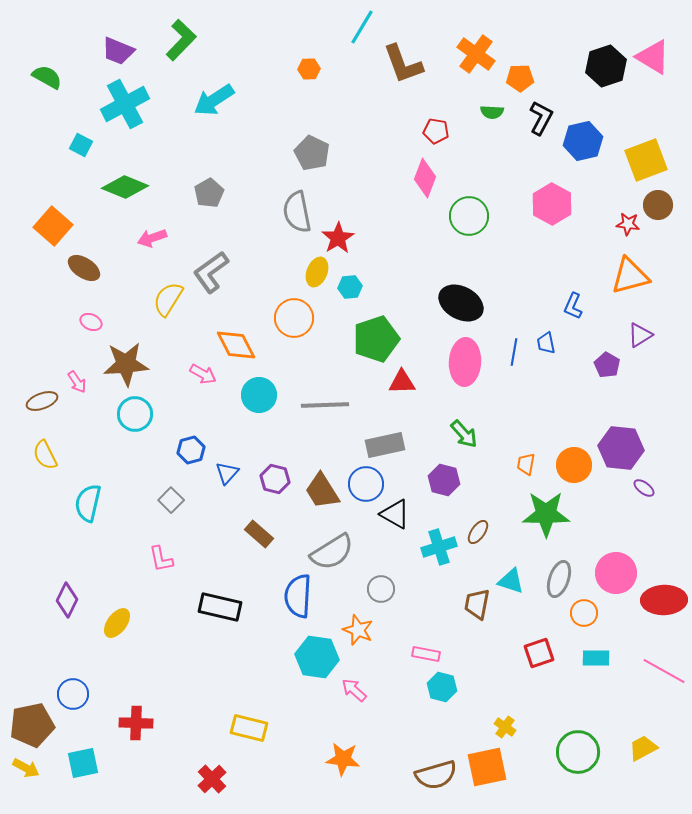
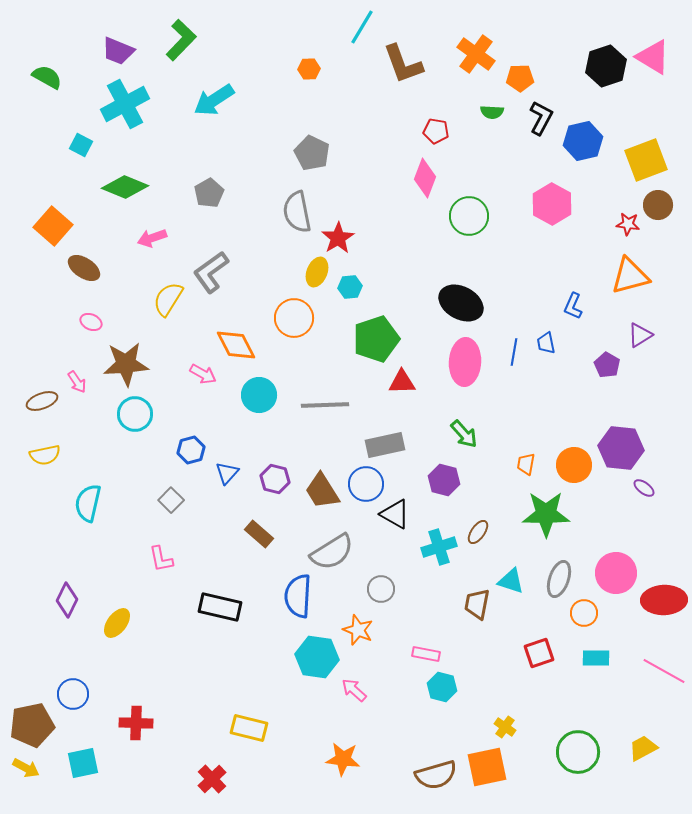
yellow semicircle at (45, 455): rotated 76 degrees counterclockwise
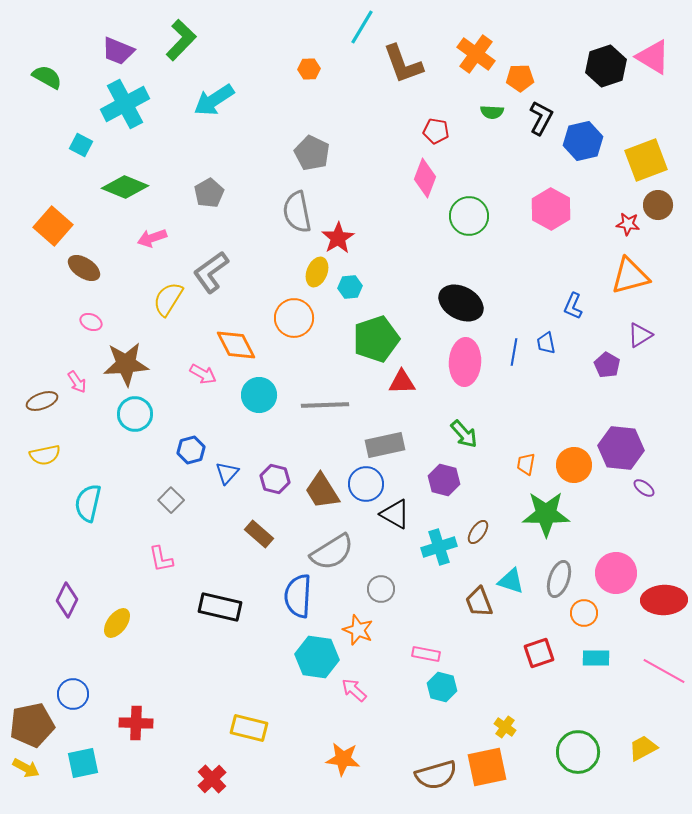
pink hexagon at (552, 204): moved 1 px left, 5 px down
brown trapezoid at (477, 604): moved 2 px right, 2 px up; rotated 32 degrees counterclockwise
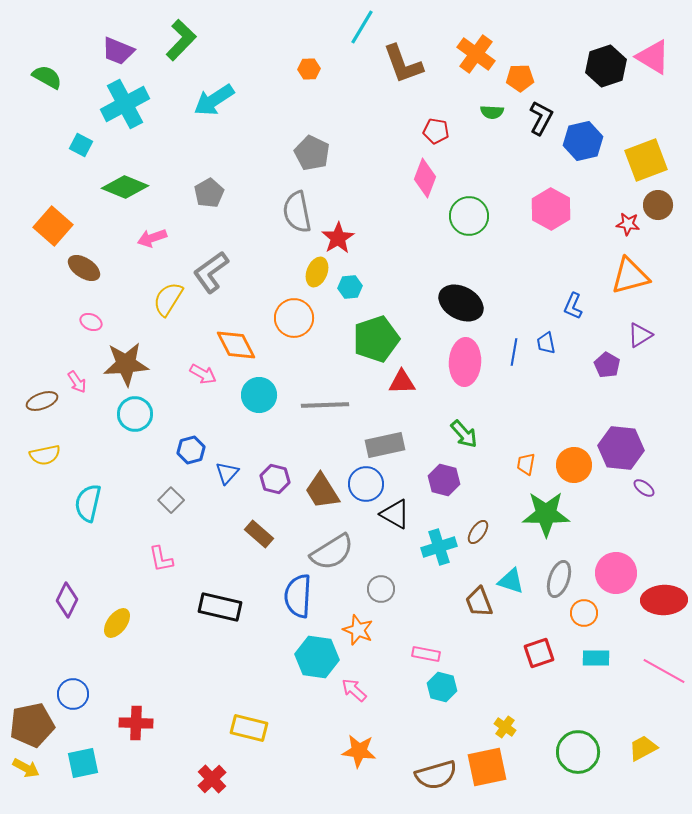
orange star at (343, 759): moved 16 px right, 8 px up
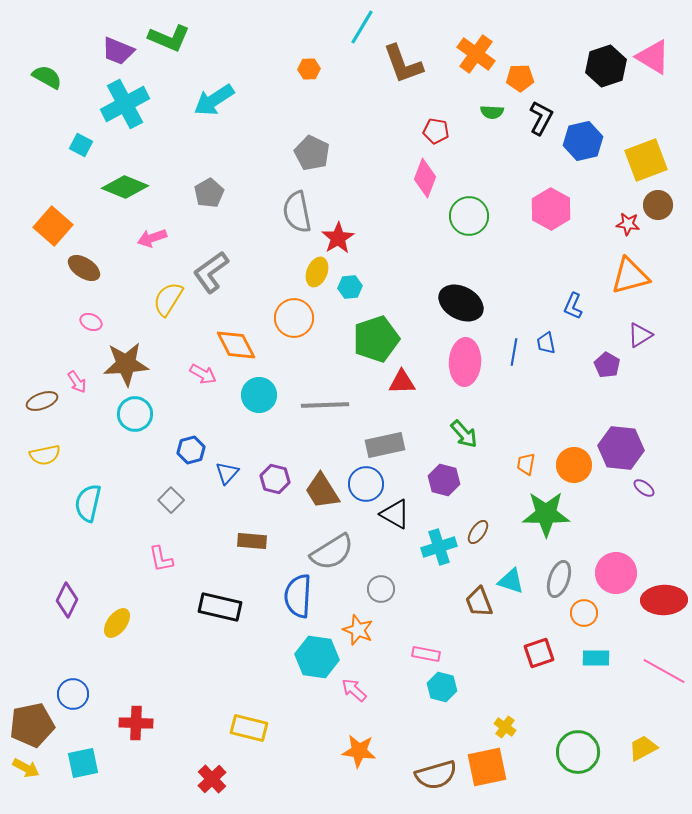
green L-shape at (181, 40): moved 12 px left, 2 px up; rotated 69 degrees clockwise
brown rectangle at (259, 534): moved 7 px left, 7 px down; rotated 36 degrees counterclockwise
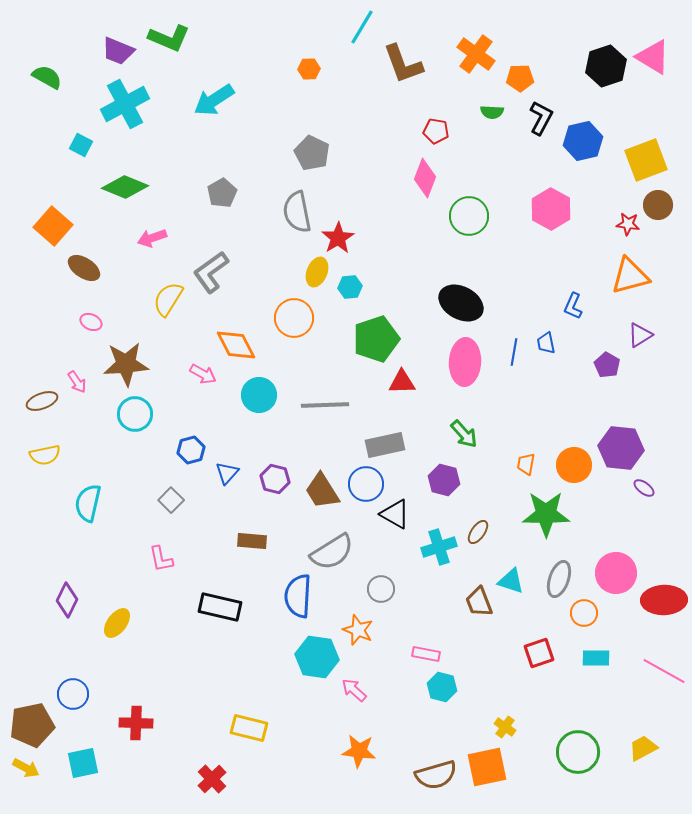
gray pentagon at (209, 193): moved 13 px right
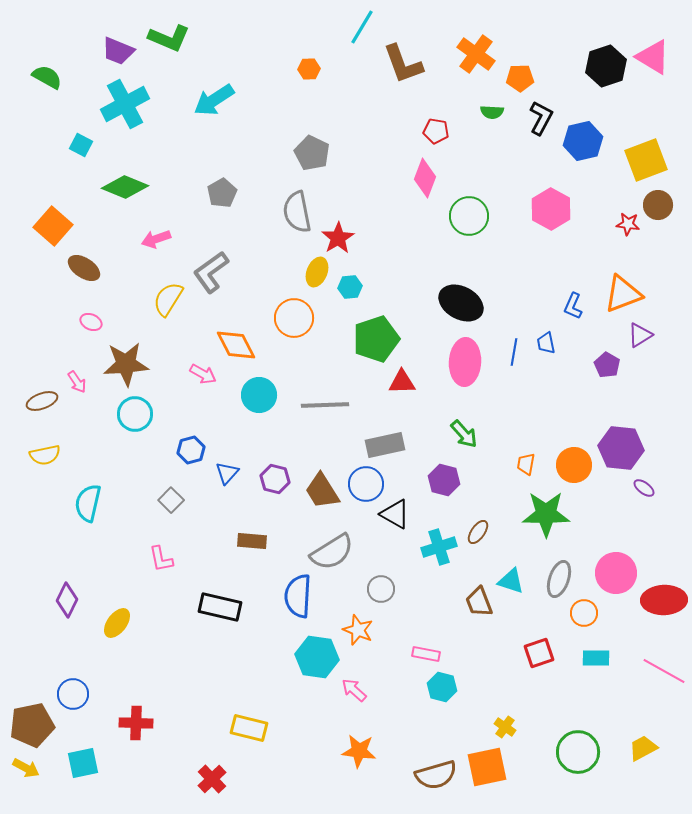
pink arrow at (152, 238): moved 4 px right, 1 px down
orange triangle at (630, 276): moved 7 px left, 18 px down; rotated 6 degrees counterclockwise
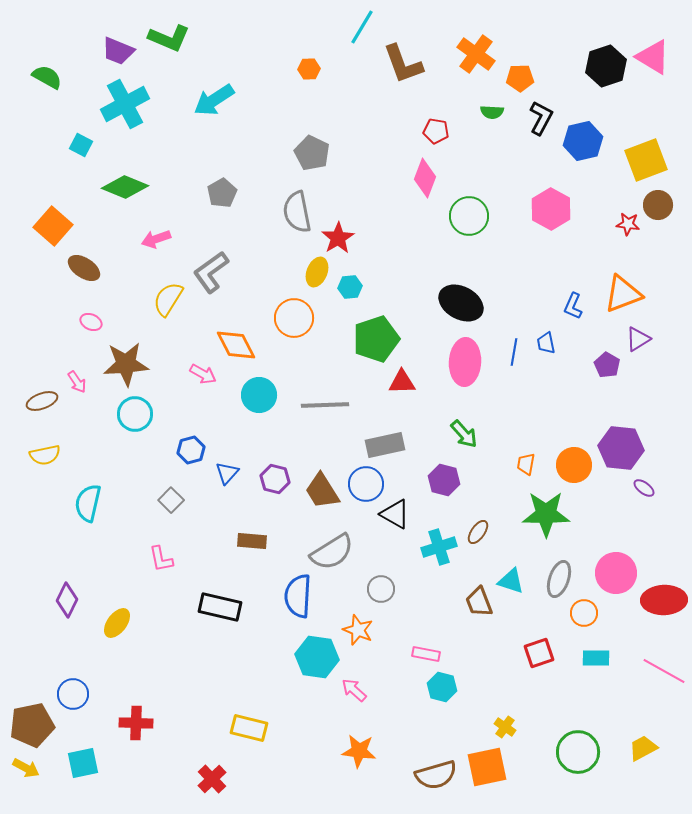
purple triangle at (640, 335): moved 2 px left, 4 px down
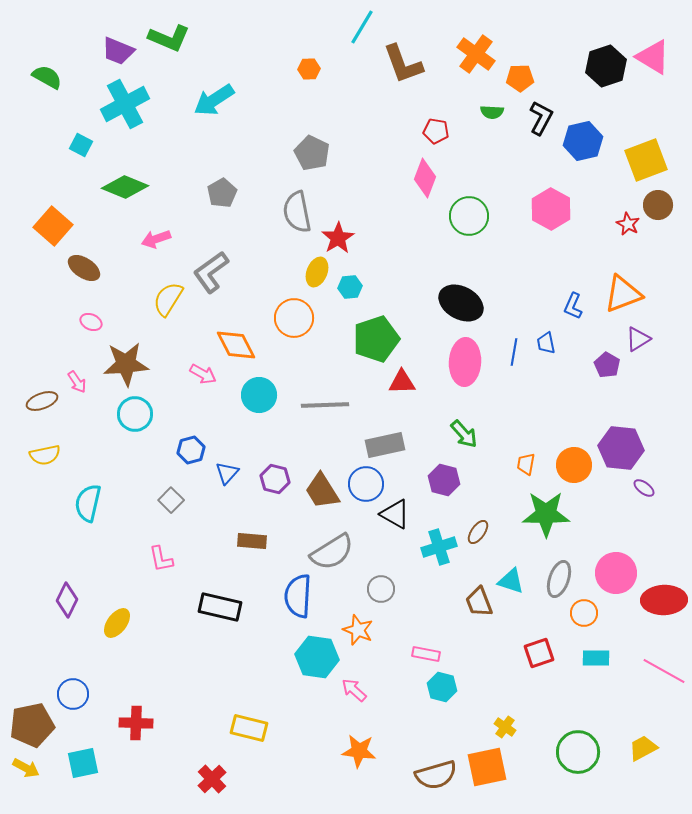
red star at (628, 224): rotated 20 degrees clockwise
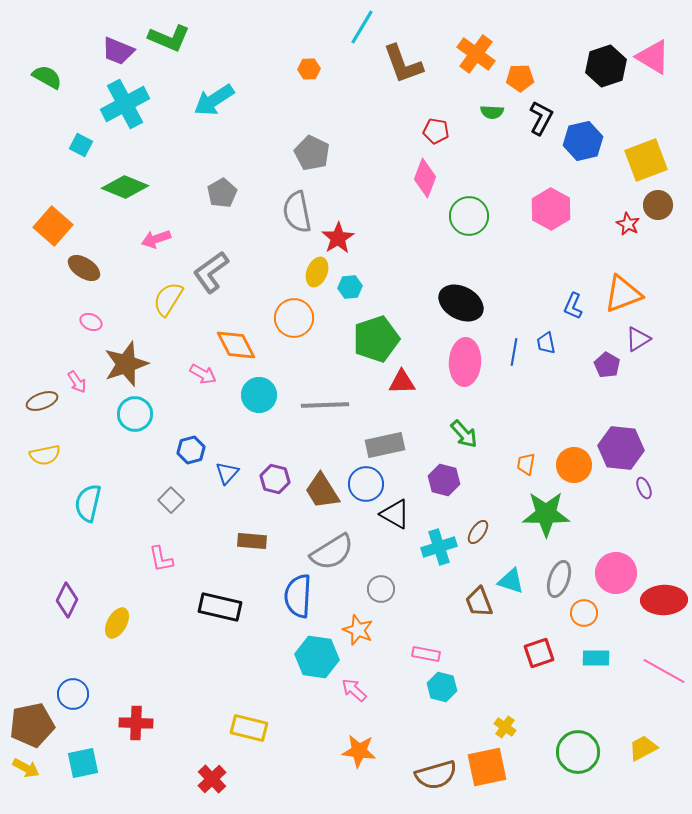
brown star at (126, 364): rotated 15 degrees counterclockwise
purple ellipse at (644, 488): rotated 30 degrees clockwise
yellow ellipse at (117, 623): rotated 8 degrees counterclockwise
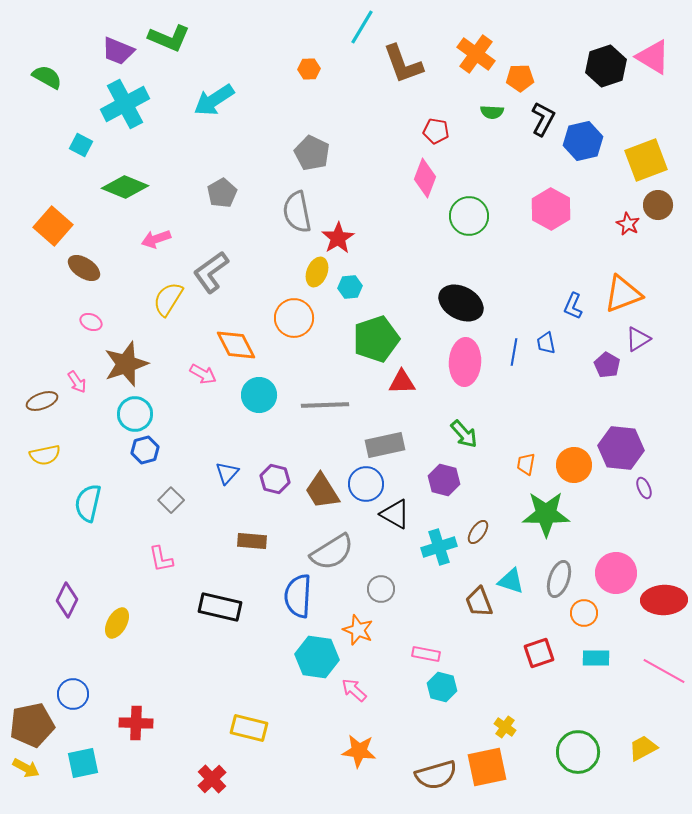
black L-shape at (541, 118): moved 2 px right, 1 px down
blue hexagon at (191, 450): moved 46 px left
